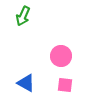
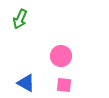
green arrow: moved 3 px left, 3 px down
pink square: moved 1 px left
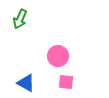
pink circle: moved 3 px left
pink square: moved 2 px right, 3 px up
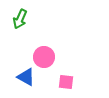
pink circle: moved 14 px left, 1 px down
blue triangle: moved 6 px up
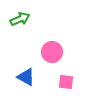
green arrow: rotated 138 degrees counterclockwise
pink circle: moved 8 px right, 5 px up
